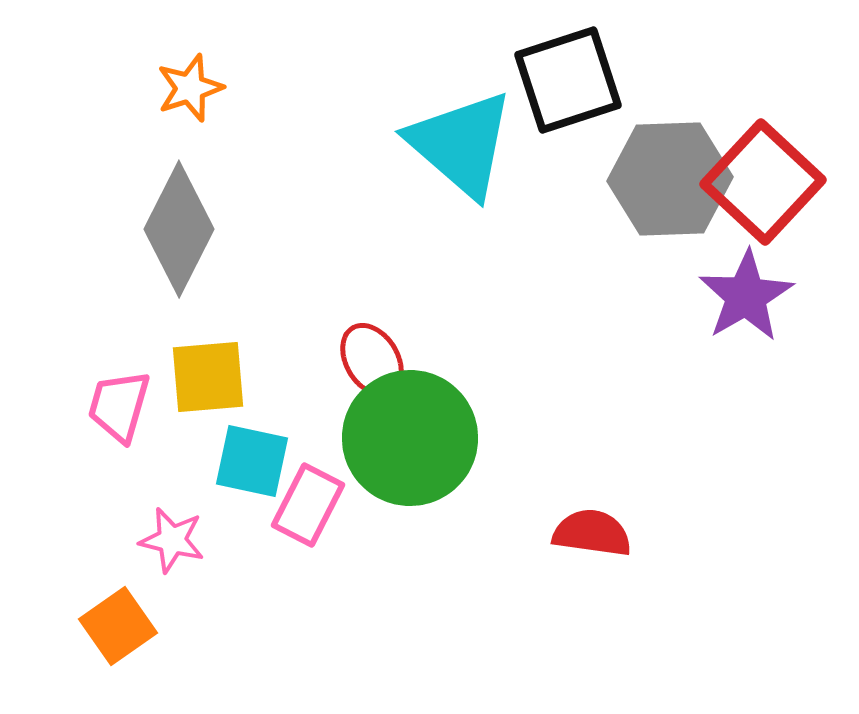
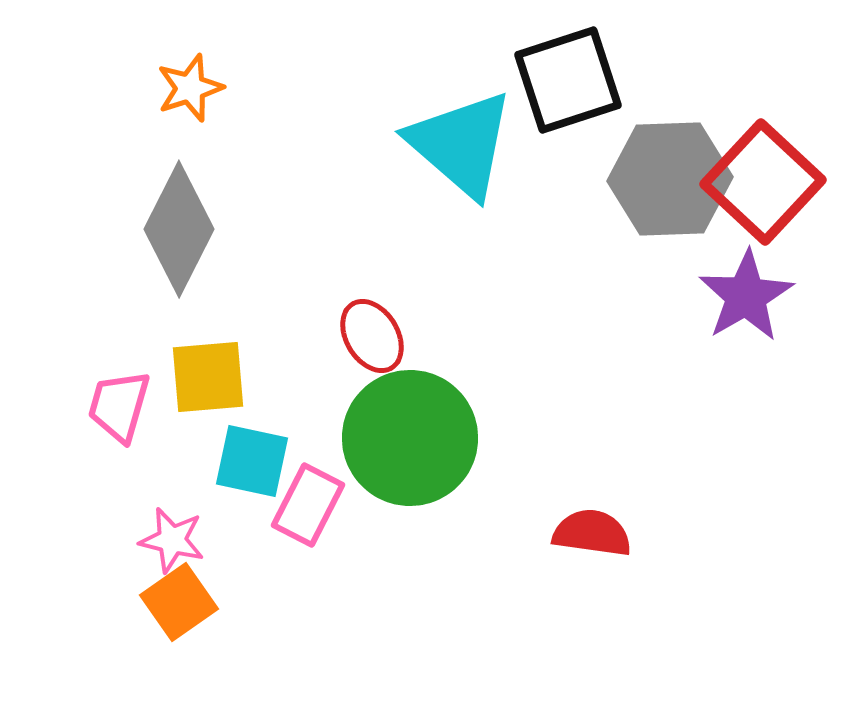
red ellipse: moved 24 px up
orange square: moved 61 px right, 24 px up
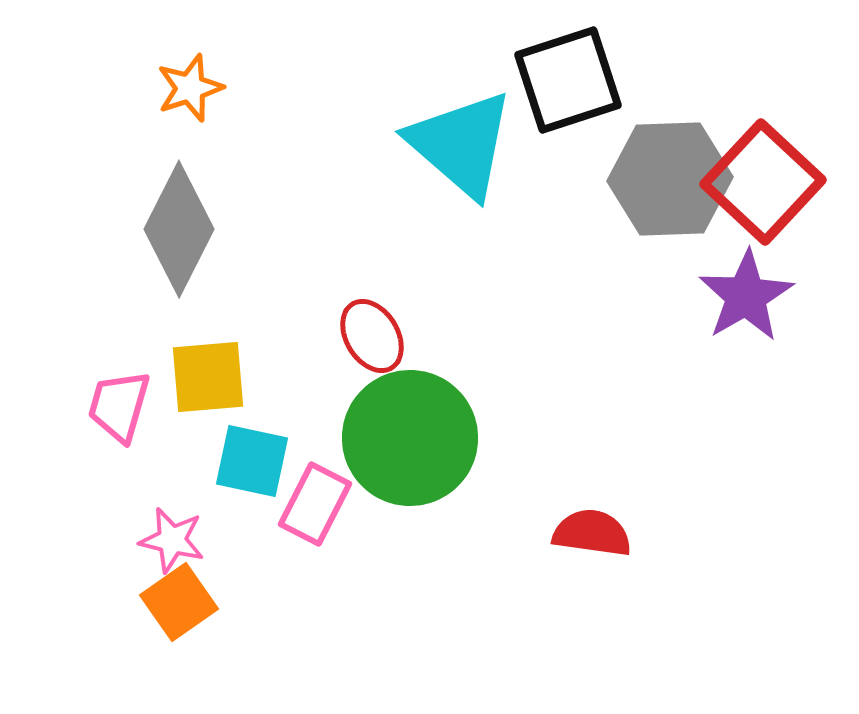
pink rectangle: moved 7 px right, 1 px up
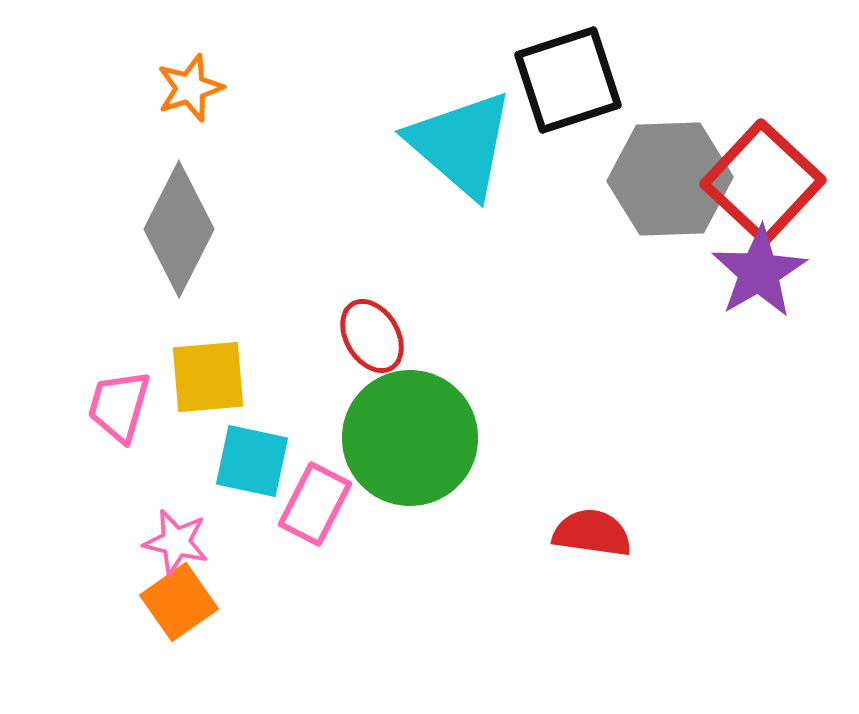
purple star: moved 13 px right, 24 px up
pink star: moved 4 px right, 2 px down
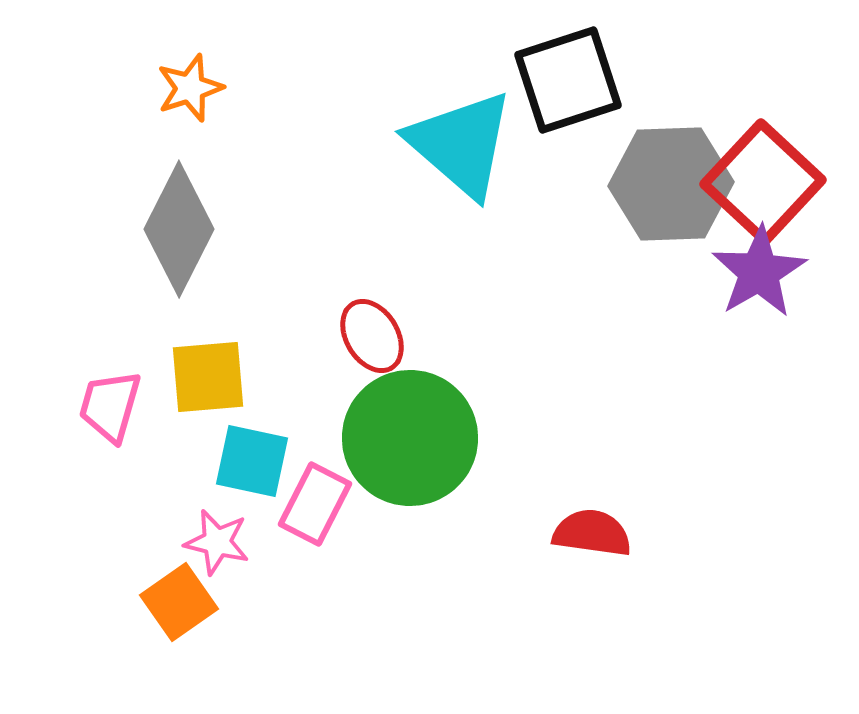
gray hexagon: moved 1 px right, 5 px down
pink trapezoid: moved 9 px left
pink star: moved 41 px right
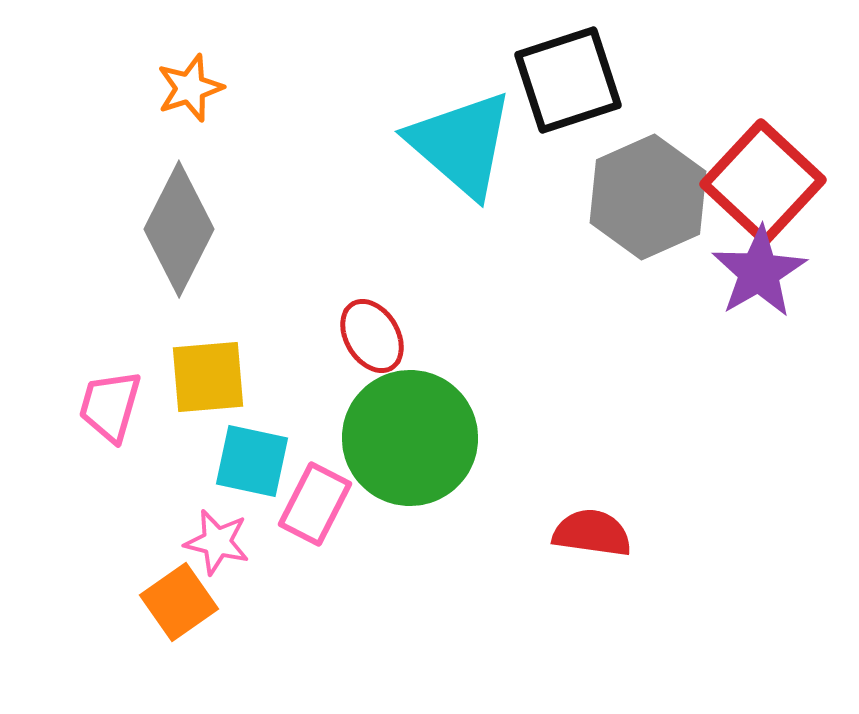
gray hexagon: moved 23 px left, 13 px down; rotated 22 degrees counterclockwise
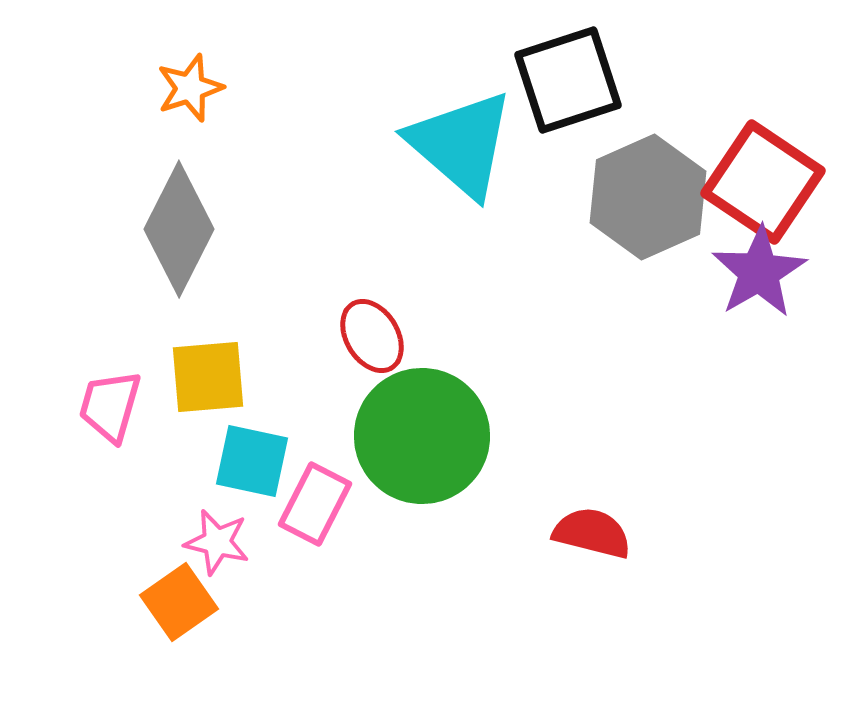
red square: rotated 9 degrees counterclockwise
green circle: moved 12 px right, 2 px up
red semicircle: rotated 6 degrees clockwise
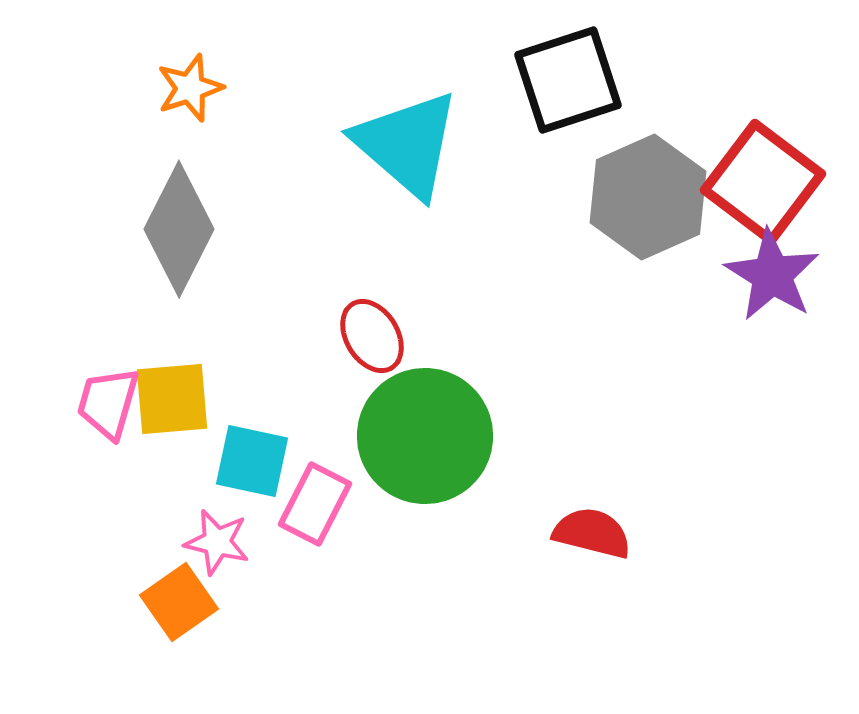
cyan triangle: moved 54 px left
red square: rotated 3 degrees clockwise
purple star: moved 13 px right, 3 px down; rotated 10 degrees counterclockwise
yellow square: moved 36 px left, 22 px down
pink trapezoid: moved 2 px left, 3 px up
green circle: moved 3 px right
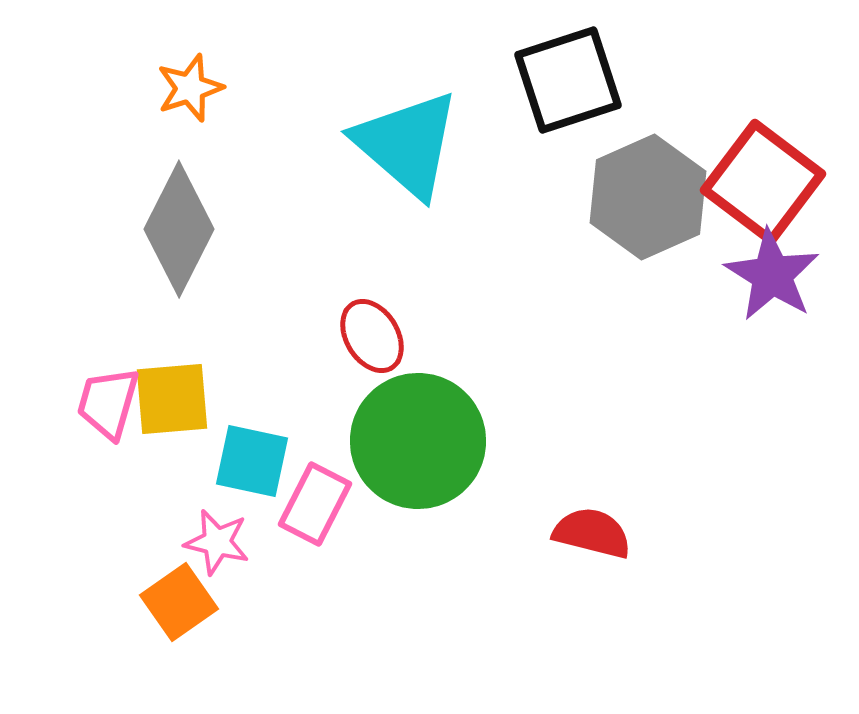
green circle: moved 7 px left, 5 px down
